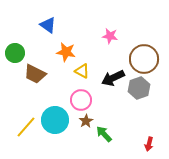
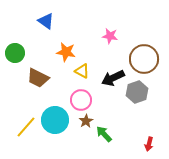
blue triangle: moved 2 px left, 4 px up
brown trapezoid: moved 3 px right, 4 px down
gray hexagon: moved 2 px left, 4 px down
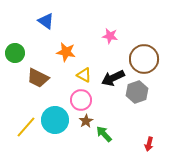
yellow triangle: moved 2 px right, 4 px down
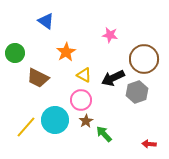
pink star: moved 1 px up
orange star: rotated 30 degrees clockwise
red arrow: rotated 80 degrees clockwise
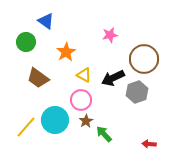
pink star: rotated 21 degrees counterclockwise
green circle: moved 11 px right, 11 px up
brown trapezoid: rotated 10 degrees clockwise
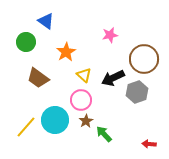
yellow triangle: rotated 14 degrees clockwise
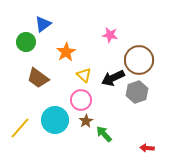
blue triangle: moved 3 px left, 3 px down; rotated 48 degrees clockwise
pink star: rotated 21 degrees clockwise
brown circle: moved 5 px left, 1 px down
yellow line: moved 6 px left, 1 px down
red arrow: moved 2 px left, 4 px down
